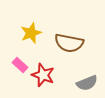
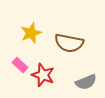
gray semicircle: moved 1 px left, 1 px up
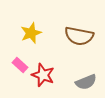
brown semicircle: moved 10 px right, 7 px up
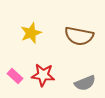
pink rectangle: moved 5 px left, 11 px down
red star: rotated 15 degrees counterclockwise
gray semicircle: moved 1 px left, 1 px down
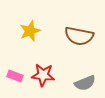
yellow star: moved 1 px left, 2 px up
pink rectangle: rotated 21 degrees counterclockwise
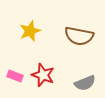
red star: rotated 15 degrees clockwise
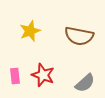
pink rectangle: rotated 63 degrees clockwise
gray semicircle: rotated 20 degrees counterclockwise
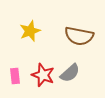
gray semicircle: moved 15 px left, 10 px up
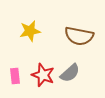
yellow star: rotated 10 degrees clockwise
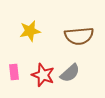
brown semicircle: rotated 16 degrees counterclockwise
pink rectangle: moved 1 px left, 4 px up
